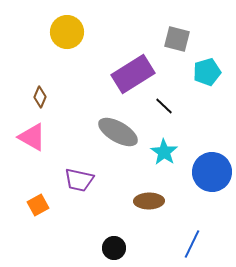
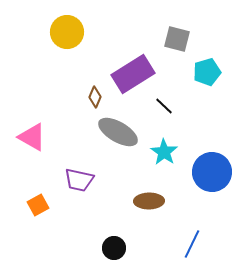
brown diamond: moved 55 px right
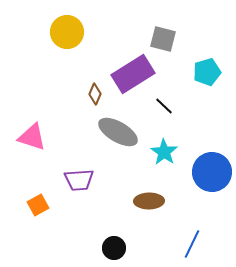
gray square: moved 14 px left
brown diamond: moved 3 px up
pink triangle: rotated 12 degrees counterclockwise
purple trapezoid: rotated 16 degrees counterclockwise
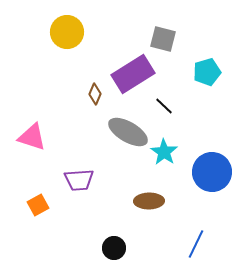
gray ellipse: moved 10 px right
blue line: moved 4 px right
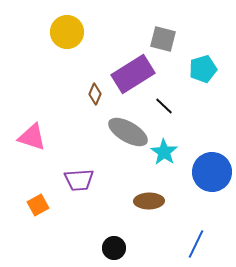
cyan pentagon: moved 4 px left, 3 px up
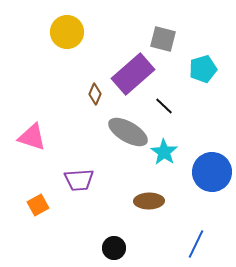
purple rectangle: rotated 9 degrees counterclockwise
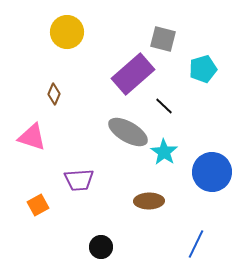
brown diamond: moved 41 px left
black circle: moved 13 px left, 1 px up
